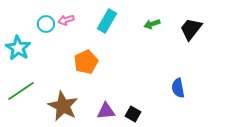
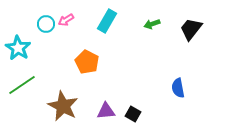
pink arrow: rotated 14 degrees counterclockwise
orange pentagon: moved 1 px right; rotated 20 degrees counterclockwise
green line: moved 1 px right, 6 px up
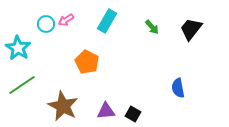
green arrow: moved 3 px down; rotated 112 degrees counterclockwise
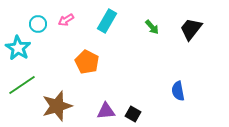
cyan circle: moved 8 px left
blue semicircle: moved 3 px down
brown star: moved 6 px left; rotated 28 degrees clockwise
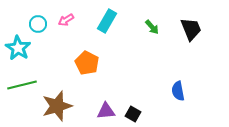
black trapezoid: rotated 120 degrees clockwise
orange pentagon: moved 1 px down
green line: rotated 20 degrees clockwise
